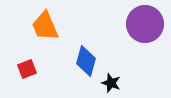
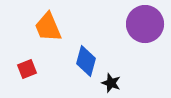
orange trapezoid: moved 3 px right, 1 px down
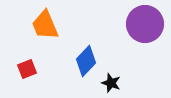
orange trapezoid: moved 3 px left, 2 px up
blue diamond: rotated 28 degrees clockwise
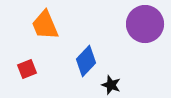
black star: moved 2 px down
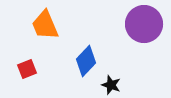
purple circle: moved 1 px left
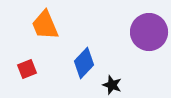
purple circle: moved 5 px right, 8 px down
blue diamond: moved 2 px left, 2 px down
black star: moved 1 px right
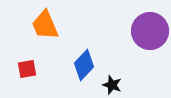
purple circle: moved 1 px right, 1 px up
blue diamond: moved 2 px down
red square: rotated 12 degrees clockwise
